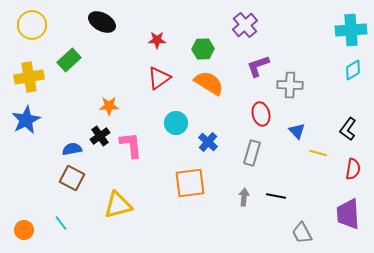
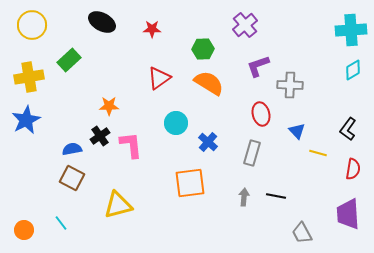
red star: moved 5 px left, 11 px up
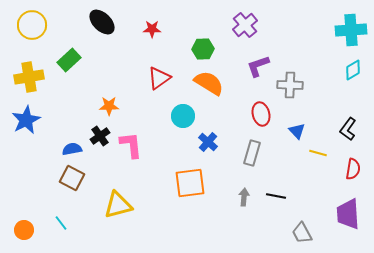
black ellipse: rotated 16 degrees clockwise
cyan circle: moved 7 px right, 7 px up
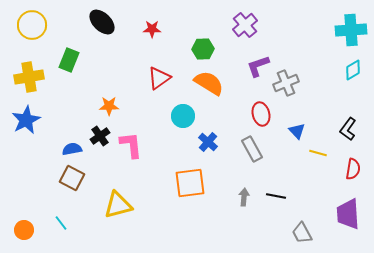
green rectangle: rotated 25 degrees counterclockwise
gray cross: moved 4 px left, 2 px up; rotated 25 degrees counterclockwise
gray rectangle: moved 4 px up; rotated 45 degrees counterclockwise
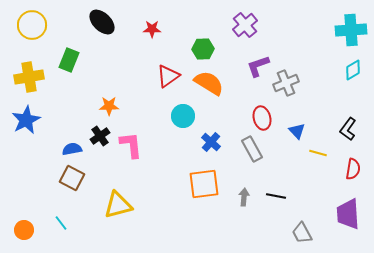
red triangle: moved 9 px right, 2 px up
red ellipse: moved 1 px right, 4 px down
blue cross: moved 3 px right
orange square: moved 14 px right, 1 px down
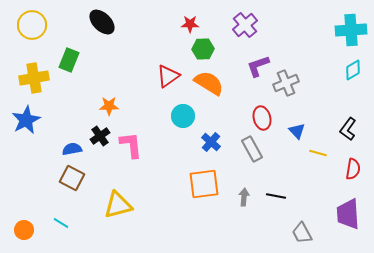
red star: moved 38 px right, 5 px up
yellow cross: moved 5 px right, 1 px down
cyan line: rotated 21 degrees counterclockwise
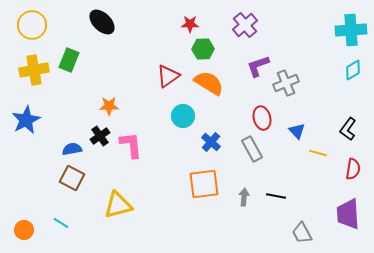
yellow cross: moved 8 px up
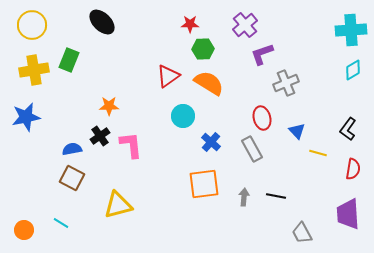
purple L-shape: moved 4 px right, 12 px up
blue star: moved 3 px up; rotated 16 degrees clockwise
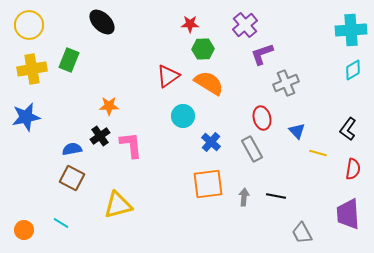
yellow circle: moved 3 px left
yellow cross: moved 2 px left, 1 px up
orange square: moved 4 px right
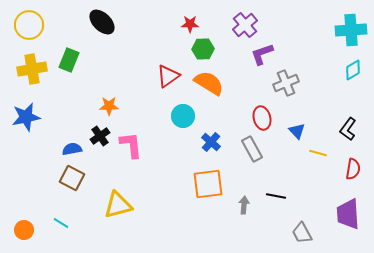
gray arrow: moved 8 px down
